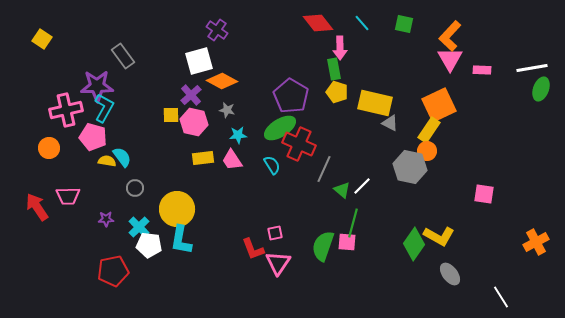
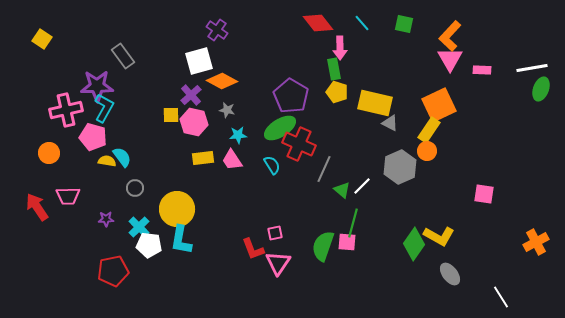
orange circle at (49, 148): moved 5 px down
gray hexagon at (410, 167): moved 10 px left; rotated 24 degrees clockwise
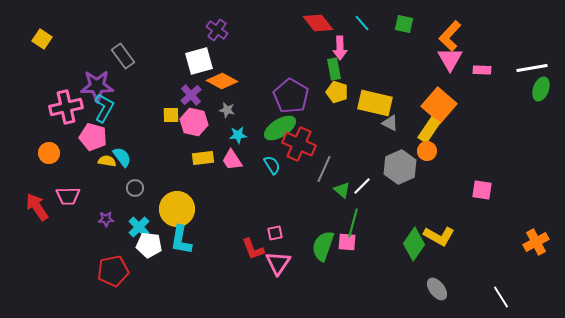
orange square at (439, 105): rotated 24 degrees counterclockwise
pink cross at (66, 110): moved 3 px up
pink square at (484, 194): moved 2 px left, 4 px up
gray ellipse at (450, 274): moved 13 px left, 15 px down
